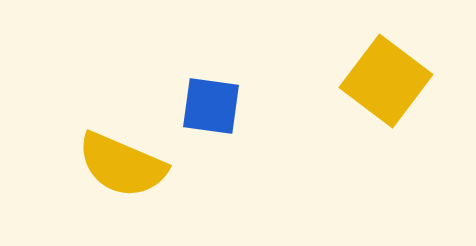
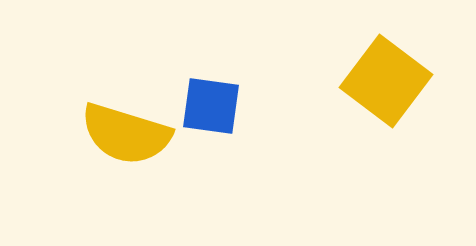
yellow semicircle: moved 4 px right, 31 px up; rotated 6 degrees counterclockwise
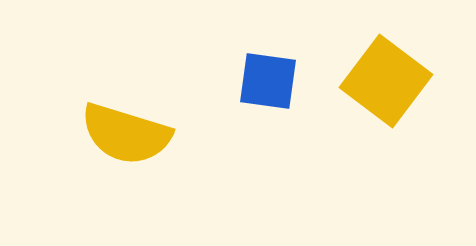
blue square: moved 57 px right, 25 px up
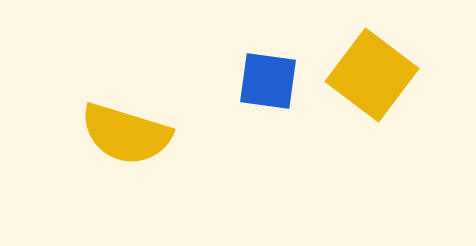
yellow square: moved 14 px left, 6 px up
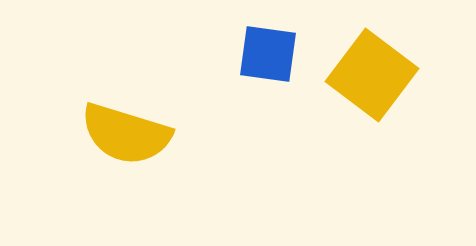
blue square: moved 27 px up
